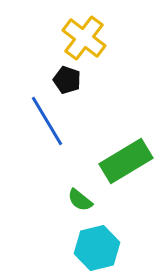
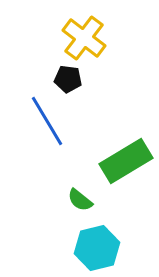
black pentagon: moved 1 px right, 1 px up; rotated 12 degrees counterclockwise
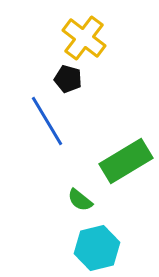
black pentagon: rotated 8 degrees clockwise
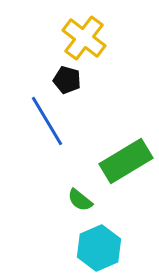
black pentagon: moved 1 px left, 1 px down
cyan hexagon: moved 2 px right; rotated 9 degrees counterclockwise
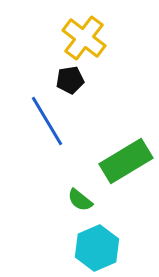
black pentagon: moved 3 px right; rotated 24 degrees counterclockwise
cyan hexagon: moved 2 px left
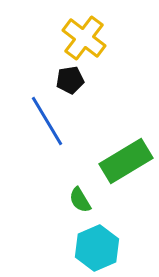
green semicircle: rotated 20 degrees clockwise
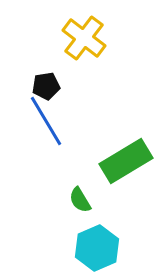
black pentagon: moved 24 px left, 6 px down
blue line: moved 1 px left
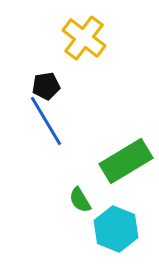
cyan hexagon: moved 19 px right, 19 px up; rotated 15 degrees counterclockwise
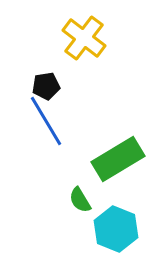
green rectangle: moved 8 px left, 2 px up
